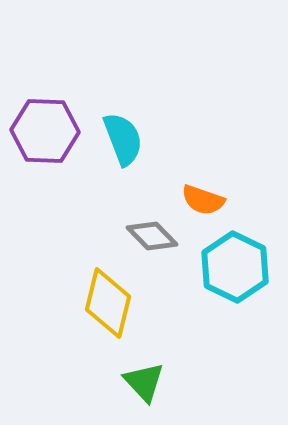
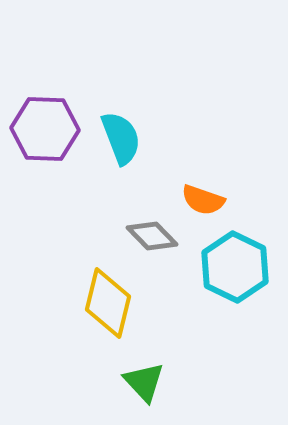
purple hexagon: moved 2 px up
cyan semicircle: moved 2 px left, 1 px up
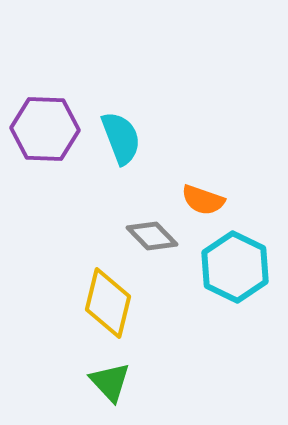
green triangle: moved 34 px left
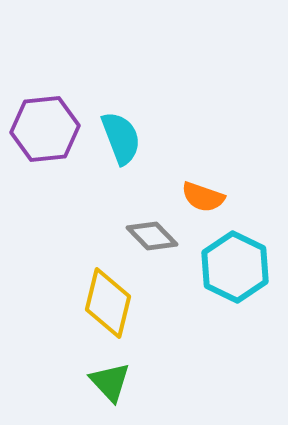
purple hexagon: rotated 8 degrees counterclockwise
orange semicircle: moved 3 px up
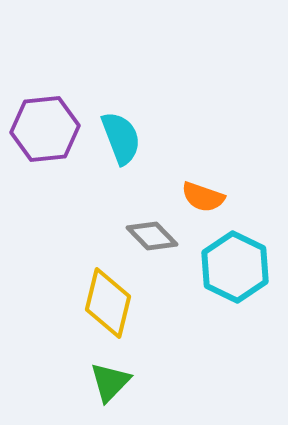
green triangle: rotated 27 degrees clockwise
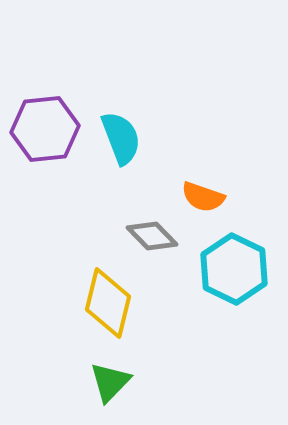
cyan hexagon: moved 1 px left, 2 px down
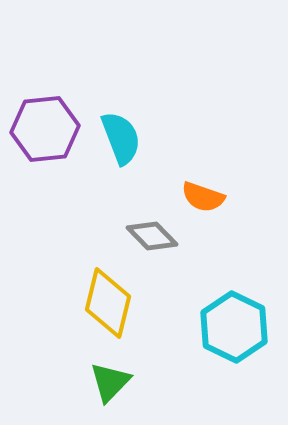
cyan hexagon: moved 58 px down
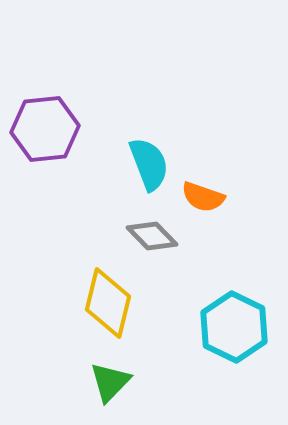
cyan semicircle: moved 28 px right, 26 px down
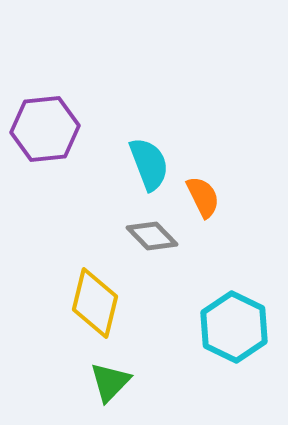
orange semicircle: rotated 135 degrees counterclockwise
yellow diamond: moved 13 px left
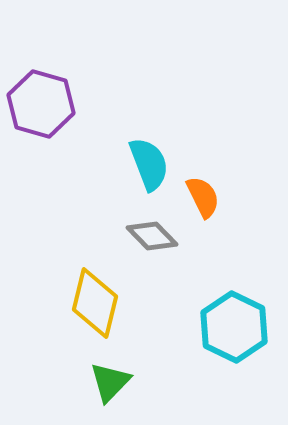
purple hexagon: moved 4 px left, 25 px up; rotated 22 degrees clockwise
